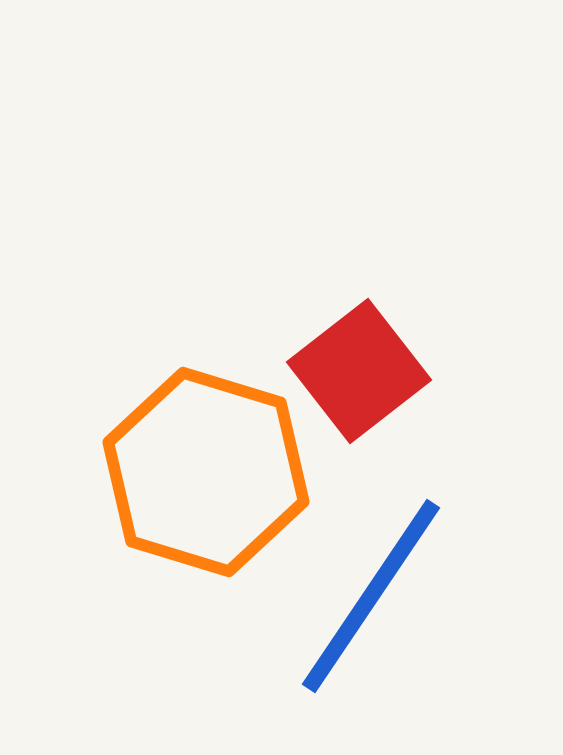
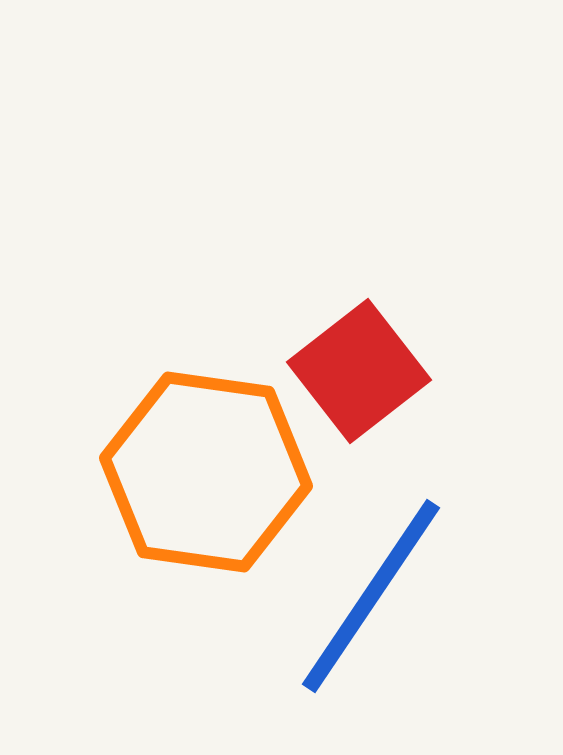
orange hexagon: rotated 9 degrees counterclockwise
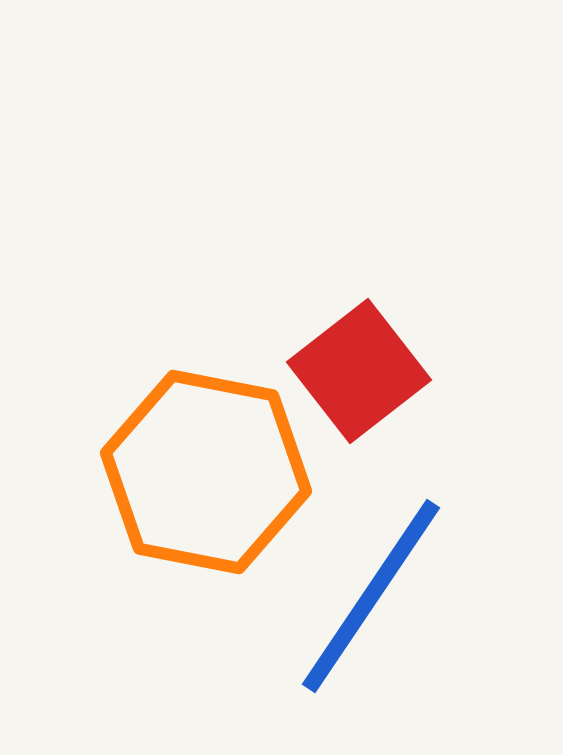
orange hexagon: rotated 3 degrees clockwise
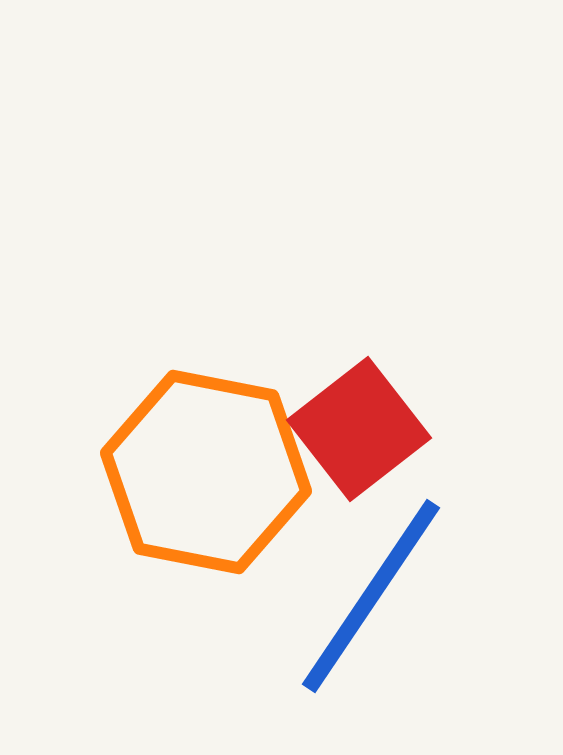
red square: moved 58 px down
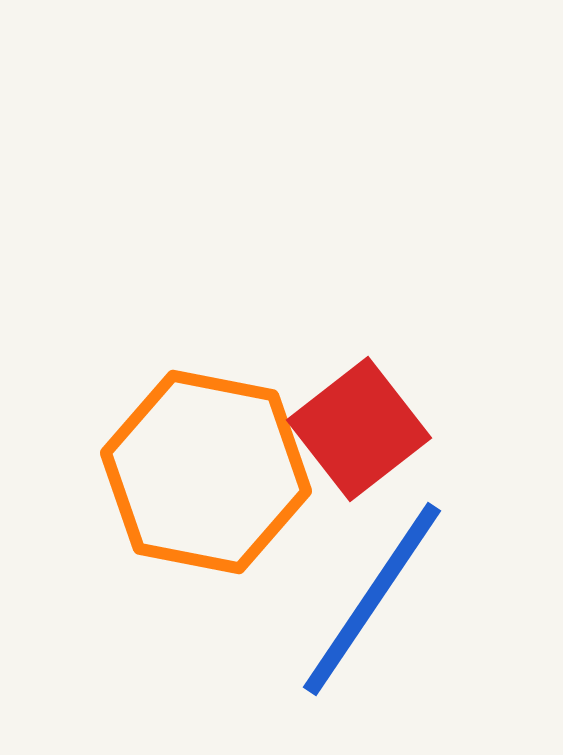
blue line: moved 1 px right, 3 px down
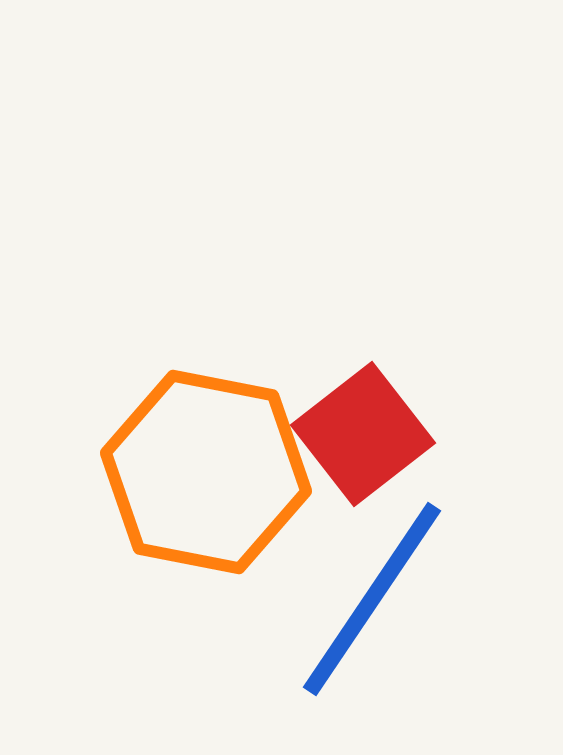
red square: moved 4 px right, 5 px down
